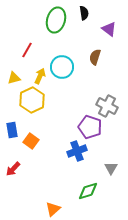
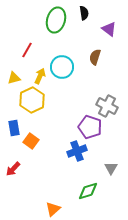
blue rectangle: moved 2 px right, 2 px up
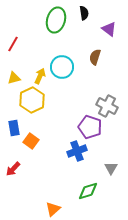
red line: moved 14 px left, 6 px up
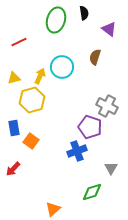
red line: moved 6 px right, 2 px up; rotated 35 degrees clockwise
yellow hexagon: rotated 10 degrees clockwise
green diamond: moved 4 px right, 1 px down
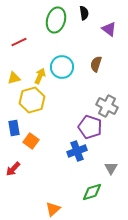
brown semicircle: moved 1 px right, 7 px down
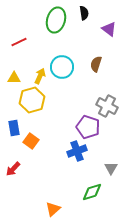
yellow triangle: rotated 16 degrees clockwise
purple pentagon: moved 2 px left
